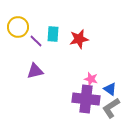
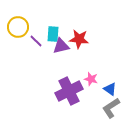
red star: rotated 18 degrees clockwise
purple triangle: moved 26 px right, 25 px up
purple cross: moved 17 px left, 8 px up; rotated 32 degrees counterclockwise
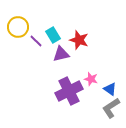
cyan rectangle: moved 1 px down; rotated 35 degrees counterclockwise
red star: moved 1 px down; rotated 12 degrees clockwise
purple triangle: moved 8 px down
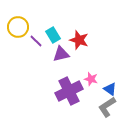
gray L-shape: moved 4 px left, 1 px up
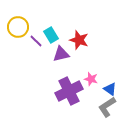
cyan rectangle: moved 2 px left
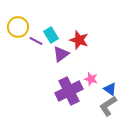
purple line: rotated 16 degrees counterclockwise
purple triangle: rotated 24 degrees counterclockwise
gray L-shape: moved 1 px right, 1 px up
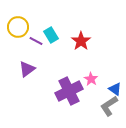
red star: moved 2 px right, 1 px down; rotated 18 degrees clockwise
purple triangle: moved 34 px left, 15 px down
pink star: rotated 16 degrees clockwise
blue triangle: moved 5 px right
gray L-shape: moved 1 px right
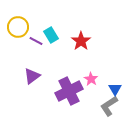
purple triangle: moved 5 px right, 7 px down
blue triangle: rotated 24 degrees clockwise
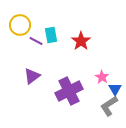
yellow circle: moved 2 px right, 2 px up
cyan rectangle: rotated 21 degrees clockwise
pink star: moved 11 px right, 2 px up
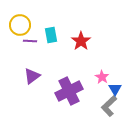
purple line: moved 6 px left; rotated 24 degrees counterclockwise
gray L-shape: rotated 10 degrees counterclockwise
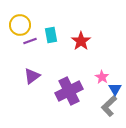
purple line: rotated 24 degrees counterclockwise
